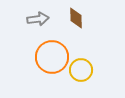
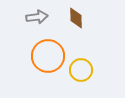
gray arrow: moved 1 px left, 2 px up
orange circle: moved 4 px left, 1 px up
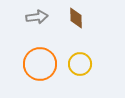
orange circle: moved 8 px left, 8 px down
yellow circle: moved 1 px left, 6 px up
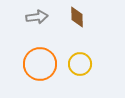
brown diamond: moved 1 px right, 1 px up
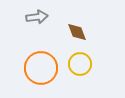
brown diamond: moved 15 px down; rotated 20 degrees counterclockwise
orange circle: moved 1 px right, 4 px down
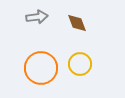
brown diamond: moved 9 px up
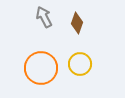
gray arrow: moved 7 px right; rotated 110 degrees counterclockwise
brown diamond: rotated 40 degrees clockwise
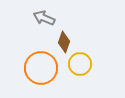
gray arrow: moved 1 px down; rotated 40 degrees counterclockwise
brown diamond: moved 13 px left, 19 px down
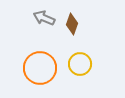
brown diamond: moved 8 px right, 18 px up
orange circle: moved 1 px left
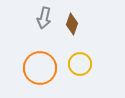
gray arrow: rotated 100 degrees counterclockwise
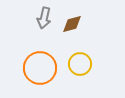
brown diamond: rotated 55 degrees clockwise
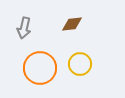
gray arrow: moved 20 px left, 10 px down
brown diamond: rotated 10 degrees clockwise
